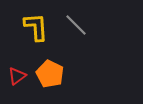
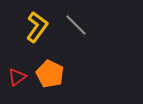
yellow L-shape: moved 1 px right; rotated 40 degrees clockwise
red triangle: moved 1 px down
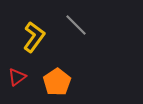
yellow L-shape: moved 3 px left, 10 px down
orange pentagon: moved 7 px right, 8 px down; rotated 12 degrees clockwise
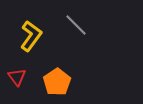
yellow L-shape: moved 3 px left, 1 px up
red triangle: rotated 30 degrees counterclockwise
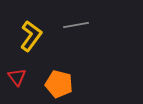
gray line: rotated 55 degrees counterclockwise
orange pentagon: moved 2 px right, 2 px down; rotated 24 degrees counterclockwise
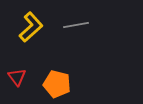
yellow L-shape: moved 9 px up; rotated 12 degrees clockwise
orange pentagon: moved 2 px left
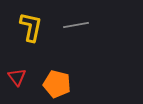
yellow L-shape: rotated 36 degrees counterclockwise
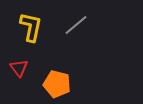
gray line: rotated 30 degrees counterclockwise
red triangle: moved 2 px right, 9 px up
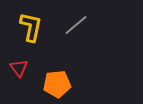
orange pentagon: rotated 20 degrees counterclockwise
